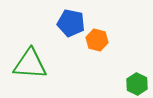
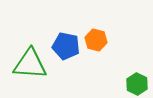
blue pentagon: moved 5 px left, 23 px down
orange hexagon: moved 1 px left
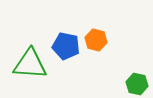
green hexagon: rotated 15 degrees counterclockwise
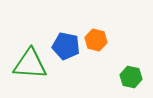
green hexagon: moved 6 px left, 7 px up
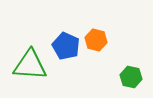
blue pentagon: rotated 12 degrees clockwise
green triangle: moved 1 px down
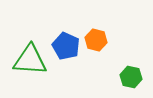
green triangle: moved 5 px up
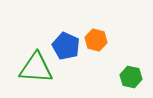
green triangle: moved 6 px right, 8 px down
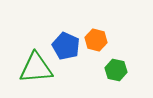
green triangle: rotated 9 degrees counterclockwise
green hexagon: moved 15 px left, 7 px up
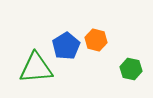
blue pentagon: rotated 16 degrees clockwise
green hexagon: moved 15 px right, 1 px up
